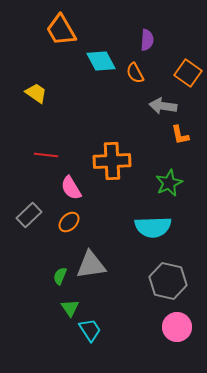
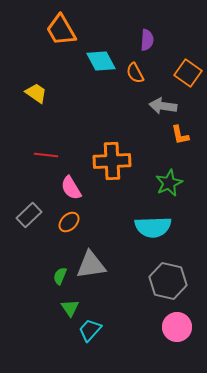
cyan trapezoid: rotated 105 degrees counterclockwise
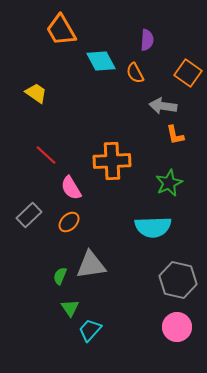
orange L-shape: moved 5 px left
red line: rotated 35 degrees clockwise
gray hexagon: moved 10 px right, 1 px up
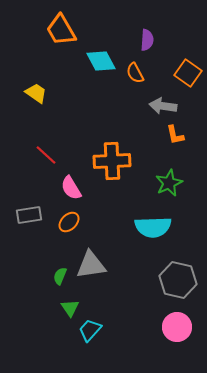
gray rectangle: rotated 35 degrees clockwise
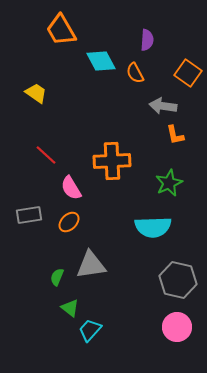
green semicircle: moved 3 px left, 1 px down
green triangle: rotated 18 degrees counterclockwise
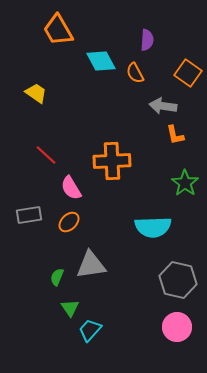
orange trapezoid: moved 3 px left
green star: moved 16 px right; rotated 12 degrees counterclockwise
green triangle: rotated 18 degrees clockwise
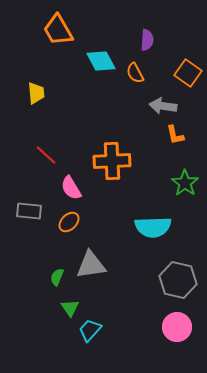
yellow trapezoid: rotated 50 degrees clockwise
gray rectangle: moved 4 px up; rotated 15 degrees clockwise
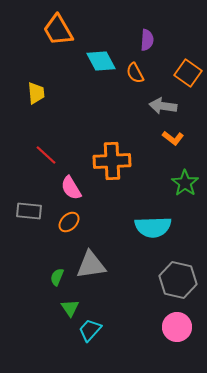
orange L-shape: moved 2 px left, 3 px down; rotated 40 degrees counterclockwise
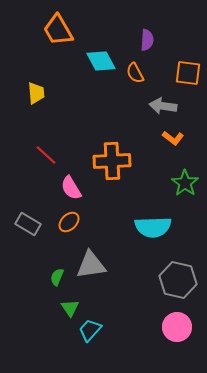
orange square: rotated 28 degrees counterclockwise
gray rectangle: moved 1 px left, 13 px down; rotated 25 degrees clockwise
